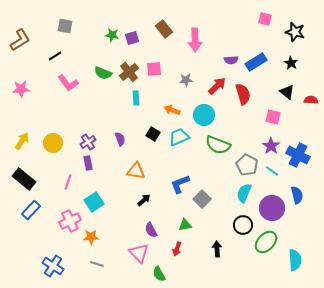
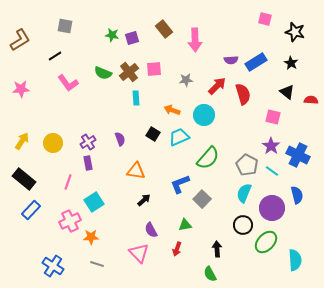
green semicircle at (218, 145): moved 10 px left, 13 px down; rotated 70 degrees counterclockwise
green semicircle at (159, 274): moved 51 px right
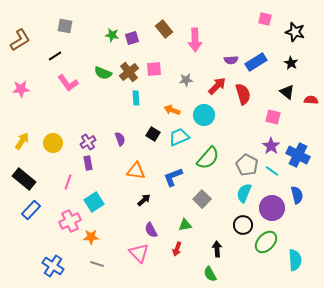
blue L-shape at (180, 184): moved 7 px left, 7 px up
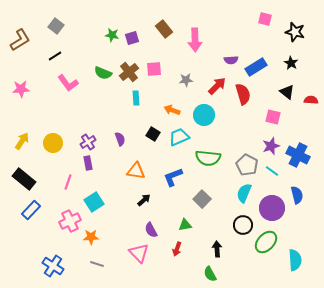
gray square at (65, 26): moved 9 px left; rotated 28 degrees clockwise
blue rectangle at (256, 62): moved 5 px down
purple star at (271, 146): rotated 18 degrees clockwise
green semicircle at (208, 158): rotated 55 degrees clockwise
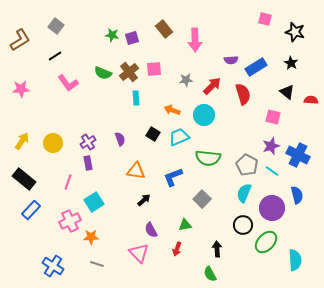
red arrow at (217, 86): moved 5 px left
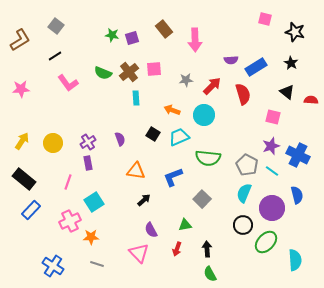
black arrow at (217, 249): moved 10 px left
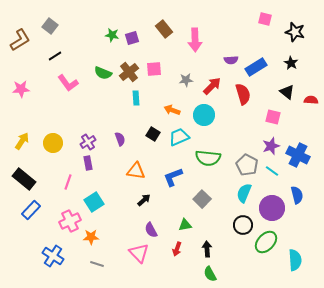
gray square at (56, 26): moved 6 px left
blue cross at (53, 266): moved 10 px up
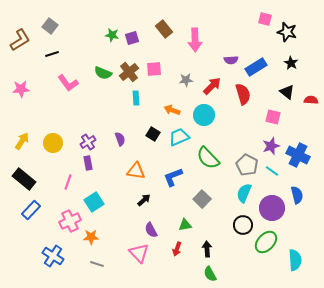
black star at (295, 32): moved 8 px left
black line at (55, 56): moved 3 px left, 2 px up; rotated 16 degrees clockwise
green semicircle at (208, 158): rotated 40 degrees clockwise
